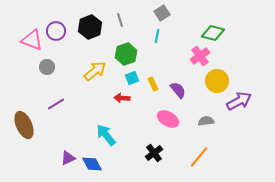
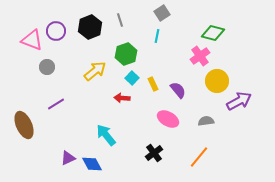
cyan square: rotated 24 degrees counterclockwise
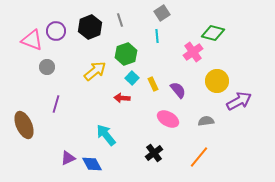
cyan line: rotated 16 degrees counterclockwise
pink cross: moved 7 px left, 4 px up
purple line: rotated 42 degrees counterclockwise
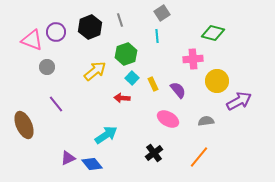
purple circle: moved 1 px down
pink cross: moved 7 px down; rotated 30 degrees clockwise
purple line: rotated 54 degrees counterclockwise
cyan arrow: rotated 95 degrees clockwise
blue diamond: rotated 10 degrees counterclockwise
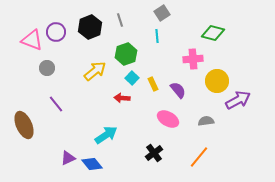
gray circle: moved 1 px down
purple arrow: moved 1 px left, 1 px up
